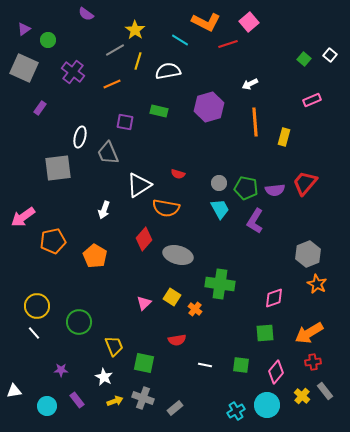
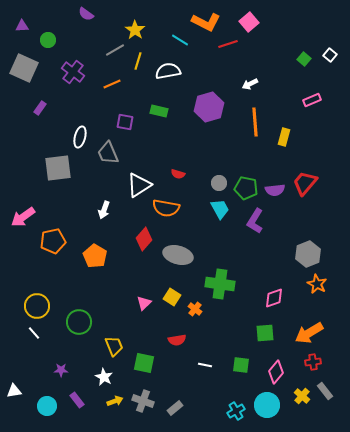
purple triangle at (24, 29): moved 2 px left, 3 px up; rotated 32 degrees clockwise
gray cross at (143, 398): moved 3 px down
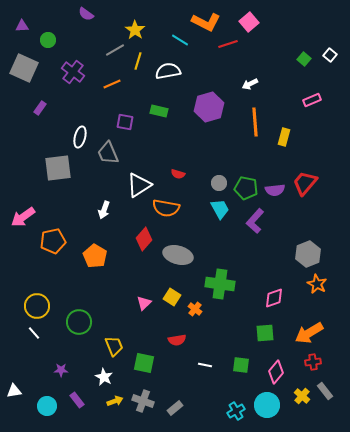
purple L-shape at (255, 221): rotated 10 degrees clockwise
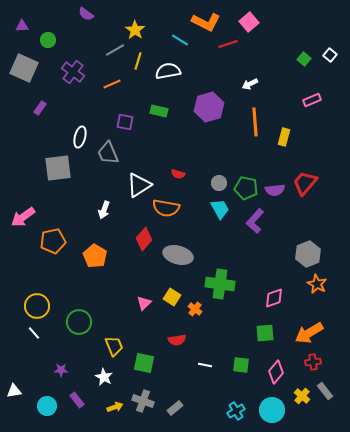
yellow arrow at (115, 401): moved 6 px down
cyan circle at (267, 405): moved 5 px right, 5 px down
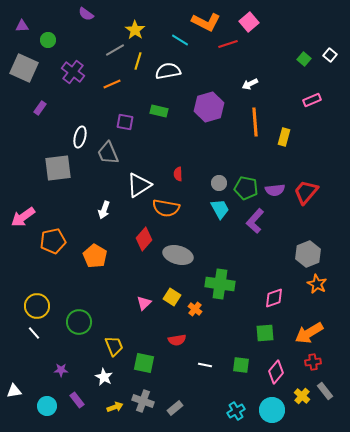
red semicircle at (178, 174): rotated 72 degrees clockwise
red trapezoid at (305, 183): moved 1 px right, 9 px down
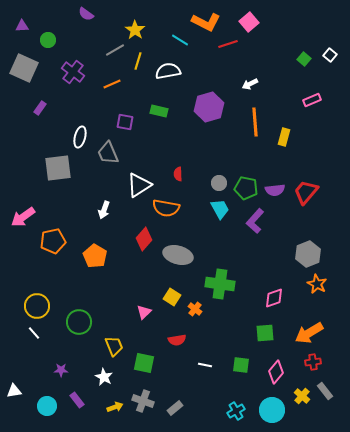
pink triangle at (144, 303): moved 9 px down
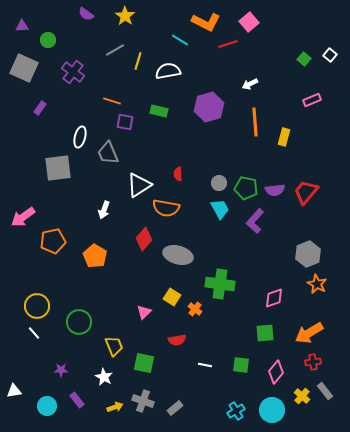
yellow star at (135, 30): moved 10 px left, 14 px up
orange line at (112, 84): moved 17 px down; rotated 42 degrees clockwise
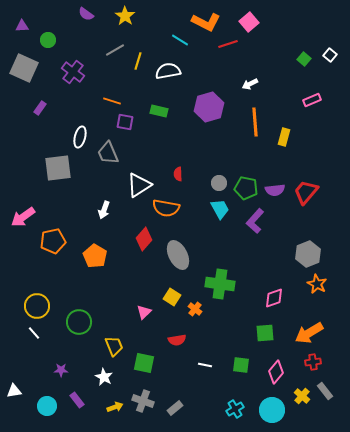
gray ellipse at (178, 255): rotated 48 degrees clockwise
cyan cross at (236, 411): moved 1 px left, 2 px up
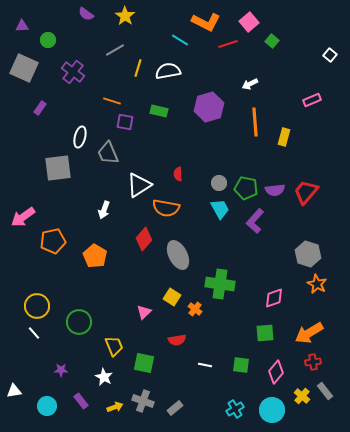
green square at (304, 59): moved 32 px left, 18 px up
yellow line at (138, 61): moved 7 px down
gray hexagon at (308, 254): rotated 20 degrees counterclockwise
purple rectangle at (77, 400): moved 4 px right, 1 px down
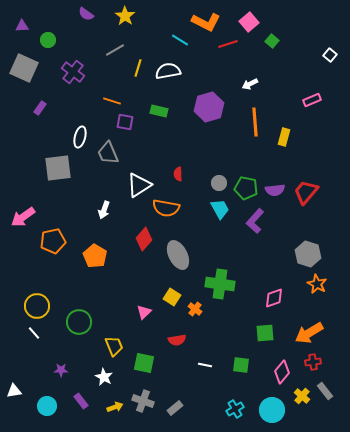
pink diamond at (276, 372): moved 6 px right
